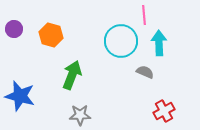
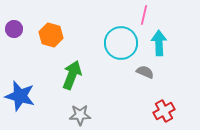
pink line: rotated 18 degrees clockwise
cyan circle: moved 2 px down
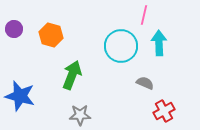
cyan circle: moved 3 px down
gray semicircle: moved 11 px down
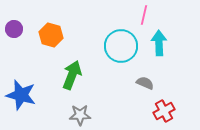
blue star: moved 1 px right, 1 px up
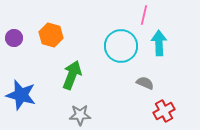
purple circle: moved 9 px down
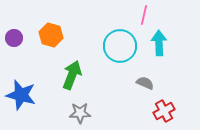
cyan circle: moved 1 px left
gray star: moved 2 px up
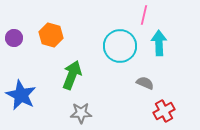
blue star: rotated 12 degrees clockwise
gray star: moved 1 px right
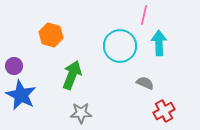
purple circle: moved 28 px down
